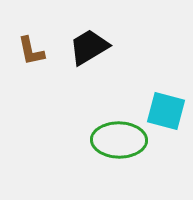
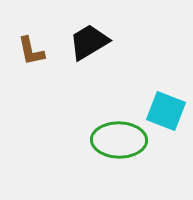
black trapezoid: moved 5 px up
cyan square: rotated 6 degrees clockwise
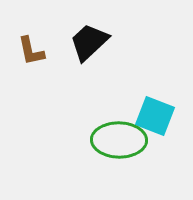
black trapezoid: rotated 12 degrees counterclockwise
cyan square: moved 11 px left, 5 px down
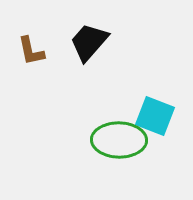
black trapezoid: rotated 6 degrees counterclockwise
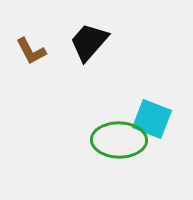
brown L-shape: rotated 16 degrees counterclockwise
cyan square: moved 3 px left, 3 px down
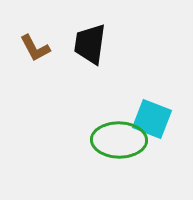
black trapezoid: moved 1 px right, 2 px down; rotated 33 degrees counterclockwise
brown L-shape: moved 4 px right, 3 px up
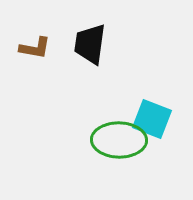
brown L-shape: rotated 52 degrees counterclockwise
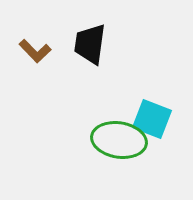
brown L-shape: moved 3 px down; rotated 36 degrees clockwise
green ellipse: rotated 8 degrees clockwise
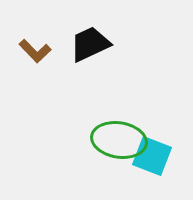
black trapezoid: rotated 57 degrees clockwise
cyan square: moved 37 px down
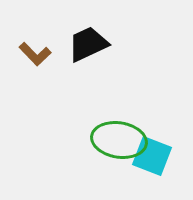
black trapezoid: moved 2 px left
brown L-shape: moved 3 px down
